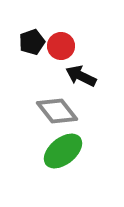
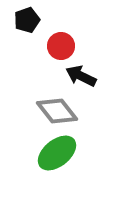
black pentagon: moved 5 px left, 22 px up
green ellipse: moved 6 px left, 2 px down
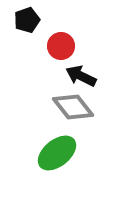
gray diamond: moved 16 px right, 4 px up
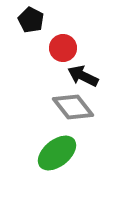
black pentagon: moved 4 px right; rotated 25 degrees counterclockwise
red circle: moved 2 px right, 2 px down
black arrow: moved 2 px right
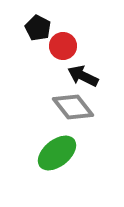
black pentagon: moved 7 px right, 8 px down
red circle: moved 2 px up
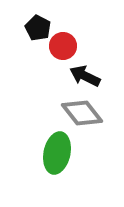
black arrow: moved 2 px right
gray diamond: moved 9 px right, 6 px down
green ellipse: rotated 39 degrees counterclockwise
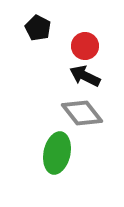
red circle: moved 22 px right
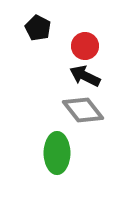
gray diamond: moved 1 px right, 3 px up
green ellipse: rotated 12 degrees counterclockwise
